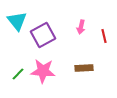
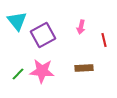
red line: moved 4 px down
pink star: moved 1 px left
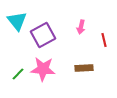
pink star: moved 1 px right, 2 px up
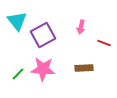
red line: moved 3 px down; rotated 56 degrees counterclockwise
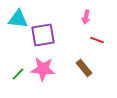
cyan triangle: moved 1 px right, 2 px up; rotated 45 degrees counterclockwise
pink arrow: moved 5 px right, 10 px up
purple square: rotated 20 degrees clockwise
red line: moved 7 px left, 3 px up
brown rectangle: rotated 54 degrees clockwise
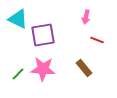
cyan triangle: rotated 20 degrees clockwise
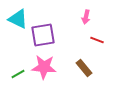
pink star: moved 1 px right, 2 px up
green line: rotated 16 degrees clockwise
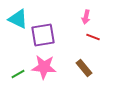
red line: moved 4 px left, 3 px up
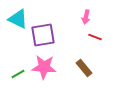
red line: moved 2 px right
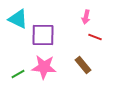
purple square: rotated 10 degrees clockwise
brown rectangle: moved 1 px left, 3 px up
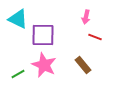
pink star: moved 2 px up; rotated 20 degrees clockwise
